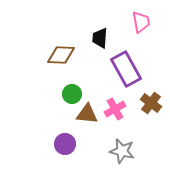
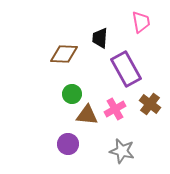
brown diamond: moved 3 px right, 1 px up
brown cross: moved 1 px left, 1 px down
brown triangle: moved 1 px down
purple circle: moved 3 px right
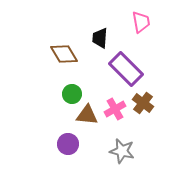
brown diamond: rotated 56 degrees clockwise
purple rectangle: rotated 16 degrees counterclockwise
brown cross: moved 7 px left, 1 px up
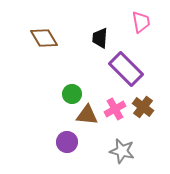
brown diamond: moved 20 px left, 16 px up
brown cross: moved 4 px down
purple circle: moved 1 px left, 2 px up
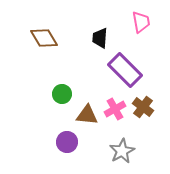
purple rectangle: moved 1 px left, 1 px down
green circle: moved 10 px left
gray star: rotated 30 degrees clockwise
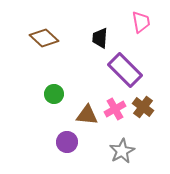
brown diamond: rotated 16 degrees counterclockwise
green circle: moved 8 px left
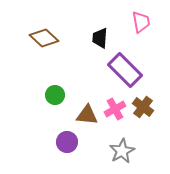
green circle: moved 1 px right, 1 px down
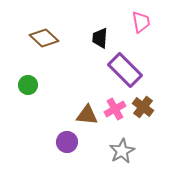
green circle: moved 27 px left, 10 px up
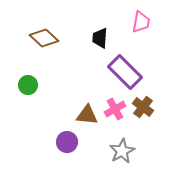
pink trapezoid: rotated 20 degrees clockwise
purple rectangle: moved 2 px down
